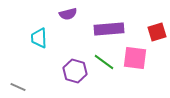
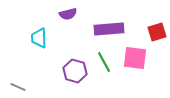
green line: rotated 25 degrees clockwise
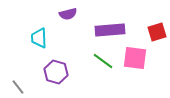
purple rectangle: moved 1 px right, 1 px down
green line: moved 1 px left, 1 px up; rotated 25 degrees counterclockwise
purple hexagon: moved 19 px left, 1 px down
gray line: rotated 28 degrees clockwise
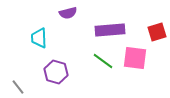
purple semicircle: moved 1 px up
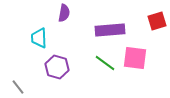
purple semicircle: moved 4 px left; rotated 66 degrees counterclockwise
red square: moved 11 px up
green line: moved 2 px right, 2 px down
purple hexagon: moved 1 px right, 5 px up
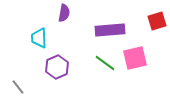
pink square: rotated 20 degrees counterclockwise
purple hexagon: rotated 20 degrees clockwise
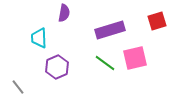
purple rectangle: rotated 12 degrees counterclockwise
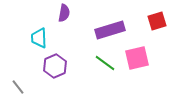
pink square: moved 2 px right
purple hexagon: moved 2 px left, 1 px up
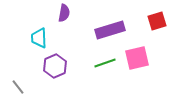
green line: rotated 55 degrees counterclockwise
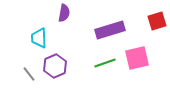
gray line: moved 11 px right, 13 px up
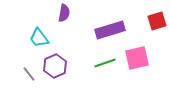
cyan trapezoid: rotated 35 degrees counterclockwise
